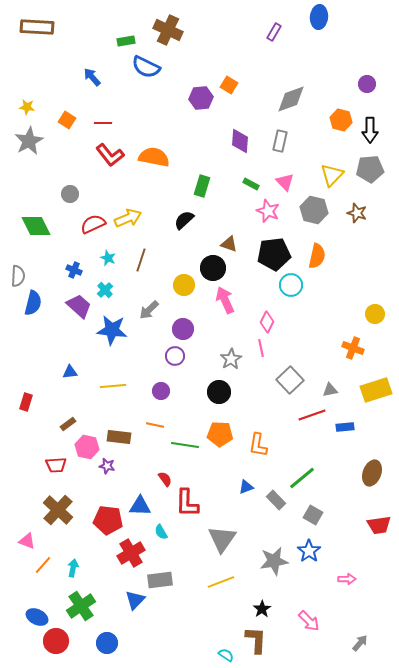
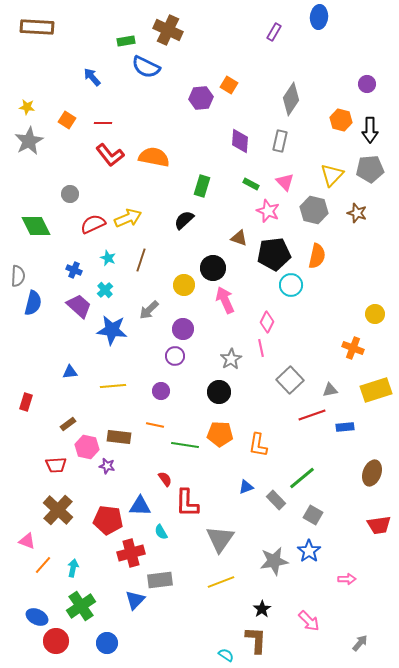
gray diamond at (291, 99): rotated 36 degrees counterclockwise
brown triangle at (229, 244): moved 10 px right, 6 px up
gray triangle at (222, 539): moved 2 px left
red cross at (131, 553): rotated 16 degrees clockwise
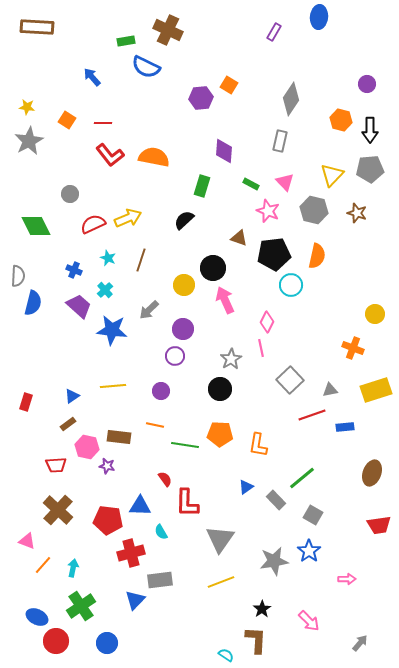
purple diamond at (240, 141): moved 16 px left, 10 px down
blue triangle at (70, 372): moved 2 px right, 24 px down; rotated 28 degrees counterclockwise
black circle at (219, 392): moved 1 px right, 3 px up
blue triangle at (246, 487): rotated 14 degrees counterclockwise
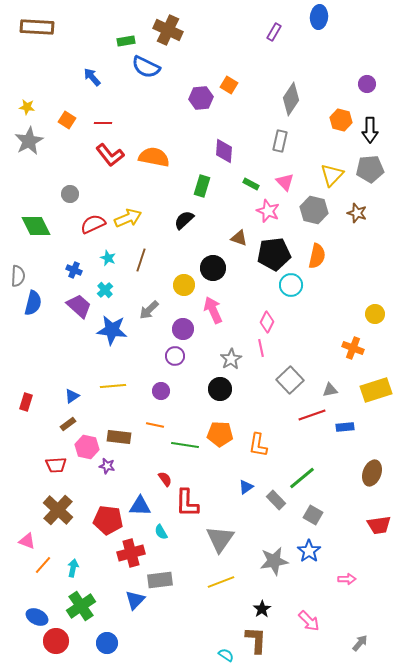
pink arrow at (225, 300): moved 12 px left, 10 px down
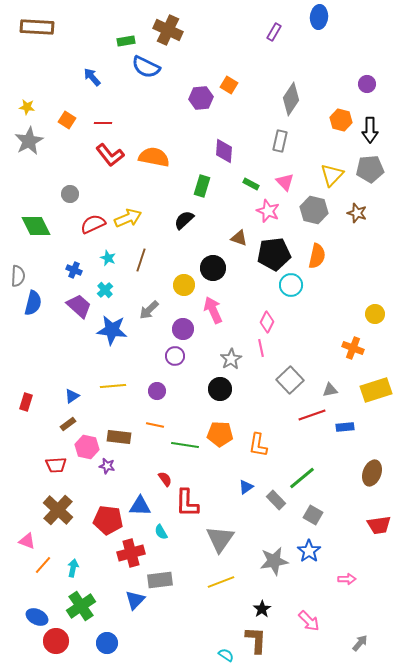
purple circle at (161, 391): moved 4 px left
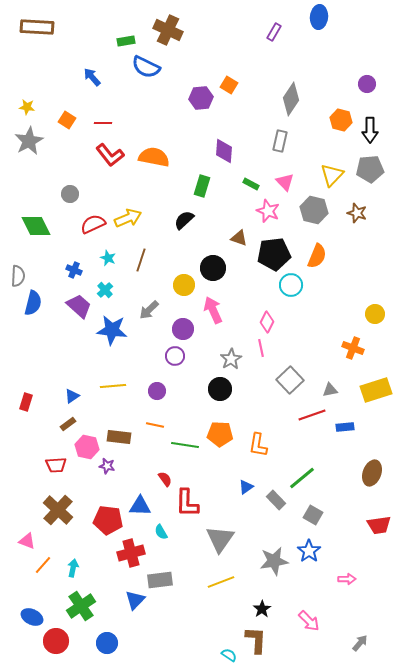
orange semicircle at (317, 256): rotated 10 degrees clockwise
blue ellipse at (37, 617): moved 5 px left
cyan semicircle at (226, 655): moved 3 px right
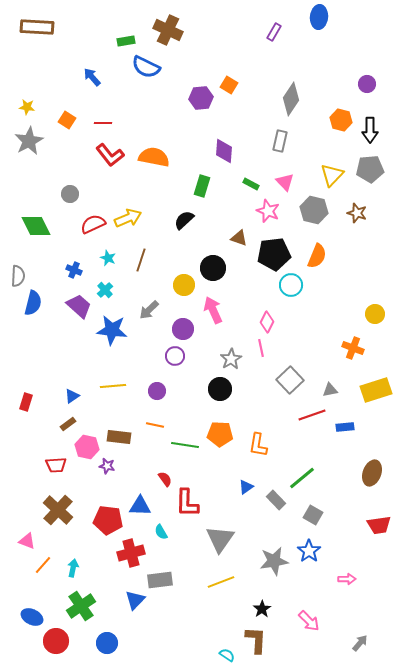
cyan semicircle at (229, 655): moved 2 px left
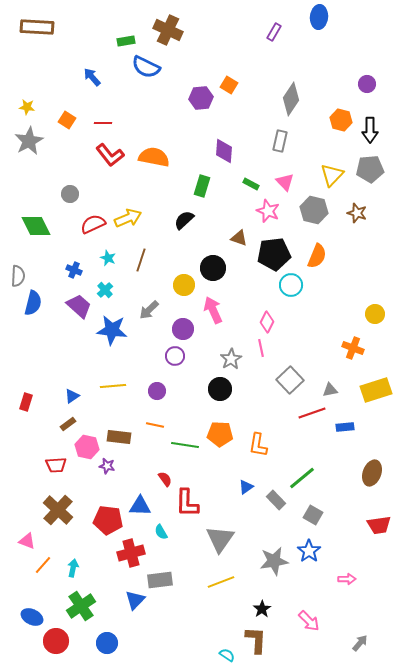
red line at (312, 415): moved 2 px up
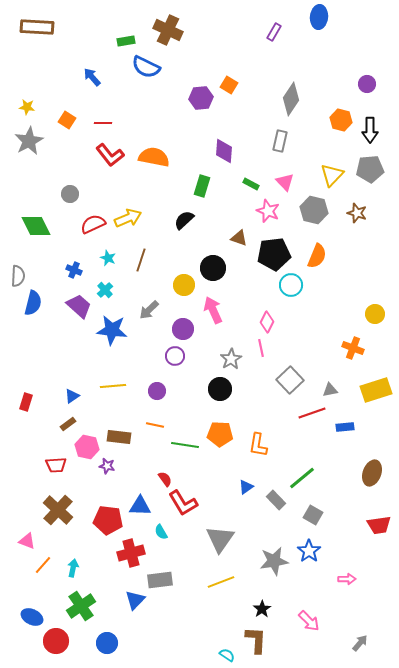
red L-shape at (187, 503): moved 4 px left; rotated 32 degrees counterclockwise
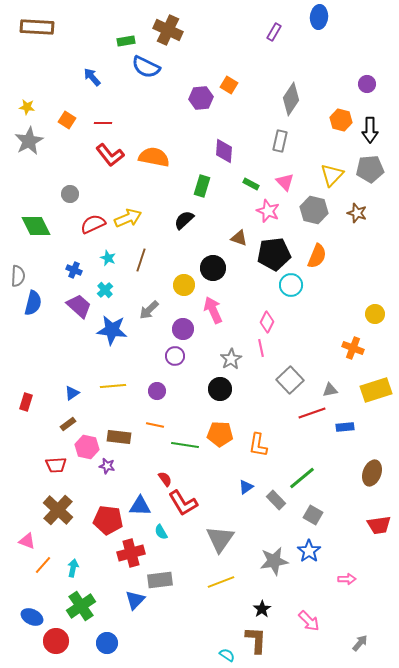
blue triangle at (72, 396): moved 3 px up
